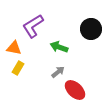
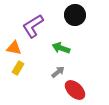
black circle: moved 16 px left, 14 px up
green arrow: moved 2 px right, 1 px down
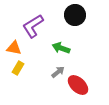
red ellipse: moved 3 px right, 5 px up
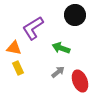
purple L-shape: moved 2 px down
yellow rectangle: rotated 56 degrees counterclockwise
red ellipse: moved 2 px right, 4 px up; rotated 25 degrees clockwise
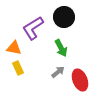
black circle: moved 11 px left, 2 px down
green arrow: rotated 138 degrees counterclockwise
red ellipse: moved 1 px up
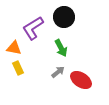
red ellipse: moved 1 px right; rotated 35 degrees counterclockwise
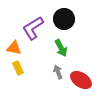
black circle: moved 2 px down
gray arrow: rotated 72 degrees counterclockwise
